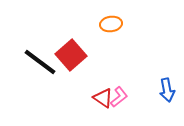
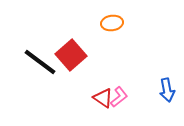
orange ellipse: moved 1 px right, 1 px up
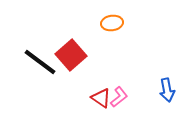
red triangle: moved 2 px left
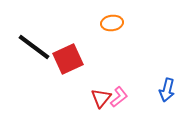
red square: moved 3 px left, 4 px down; rotated 16 degrees clockwise
black line: moved 6 px left, 15 px up
blue arrow: rotated 25 degrees clockwise
red triangle: rotated 35 degrees clockwise
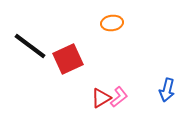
black line: moved 4 px left, 1 px up
red triangle: rotated 20 degrees clockwise
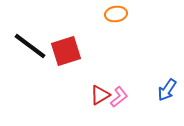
orange ellipse: moved 4 px right, 9 px up
red square: moved 2 px left, 8 px up; rotated 8 degrees clockwise
blue arrow: rotated 20 degrees clockwise
red triangle: moved 1 px left, 3 px up
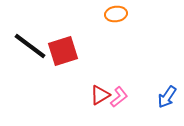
red square: moved 3 px left
blue arrow: moved 7 px down
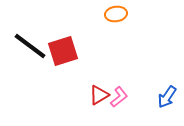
red triangle: moved 1 px left
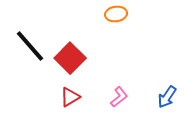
black line: rotated 12 degrees clockwise
red square: moved 7 px right, 7 px down; rotated 28 degrees counterclockwise
red triangle: moved 29 px left, 2 px down
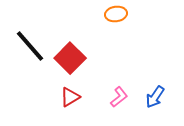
blue arrow: moved 12 px left
